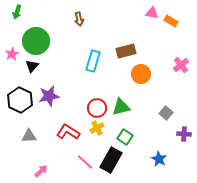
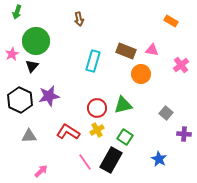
pink triangle: moved 37 px down
brown rectangle: rotated 36 degrees clockwise
green triangle: moved 2 px right, 2 px up
yellow cross: moved 2 px down
pink line: rotated 12 degrees clockwise
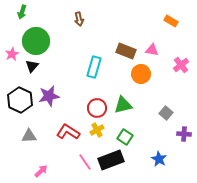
green arrow: moved 5 px right
cyan rectangle: moved 1 px right, 6 px down
black rectangle: rotated 40 degrees clockwise
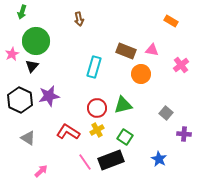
gray triangle: moved 1 px left, 2 px down; rotated 35 degrees clockwise
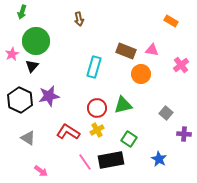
green square: moved 4 px right, 2 px down
black rectangle: rotated 10 degrees clockwise
pink arrow: rotated 80 degrees clockwise
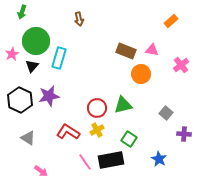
orange rectangle: rotated 72 degrees counterclockwise
cyan rectangle: moved 35 px left, 9 px up
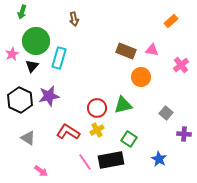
brown arrow: moved 5 px left
orange circle: moved 3 px down
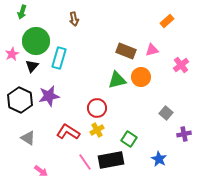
orange rectangle: moved 4 px left
pink triangle: rotated 24 degrees counterclockwise
green triangle: moved 6 px left, 25 px up
purple cross: rotated 16 degrees counterclockwise
